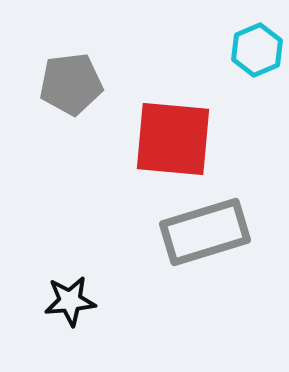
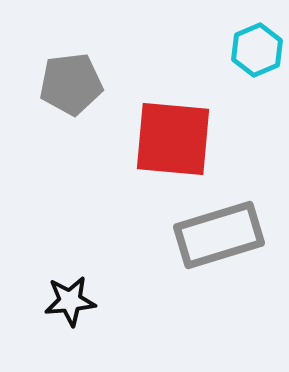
gray rectangle: moved 14 px right, 3 px down
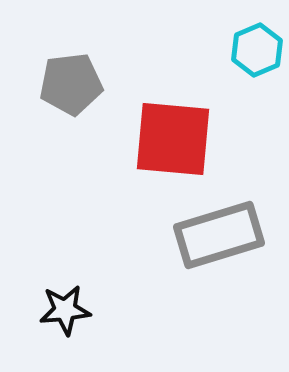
black star: moved 5 px left, 9 px down
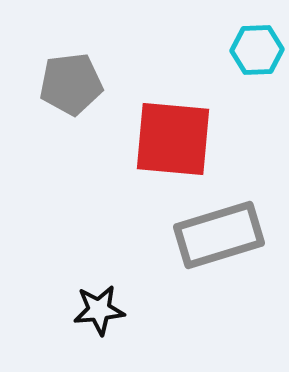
cyan hexagon: rotated 21 degrees clockwise
black star: moved 34 px right
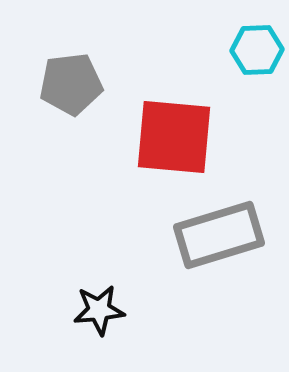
red square: moved 1 px right, 2 px up
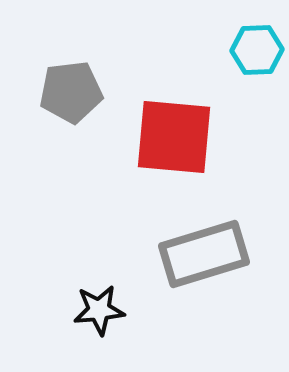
gray pentagon: moved 8 px down
gray rectangle: moved 15 px left, 19 px down
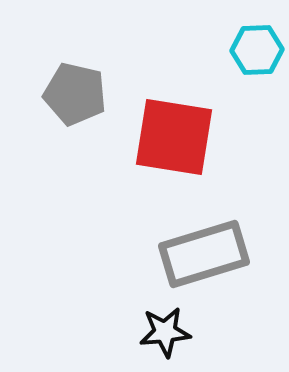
gray pentagon: moved 4 px right, 2 px down; rotated 20 degrees clockwise
red square: rotated 4 degrees clockwise
black star: moved 66 px right, 22 px down
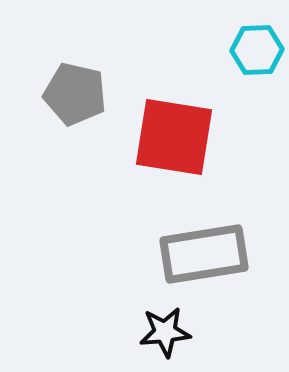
gray rectangle: rotated 8 degrees clockwise
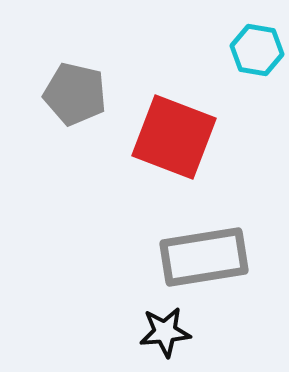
cyan hexagon: rotated 12 degrees clockwise
red square: rotated 12 degrees clockwise
gray rectangle: moved 3 px down
